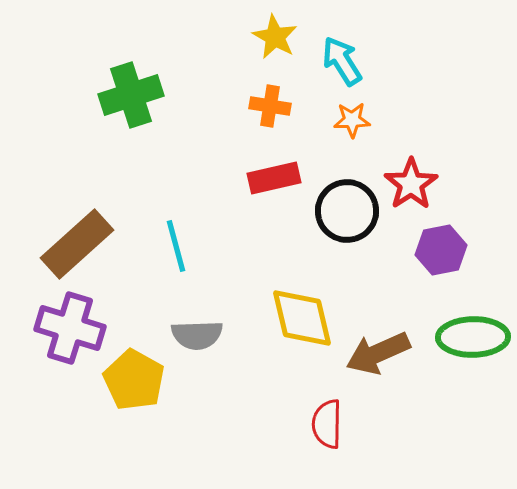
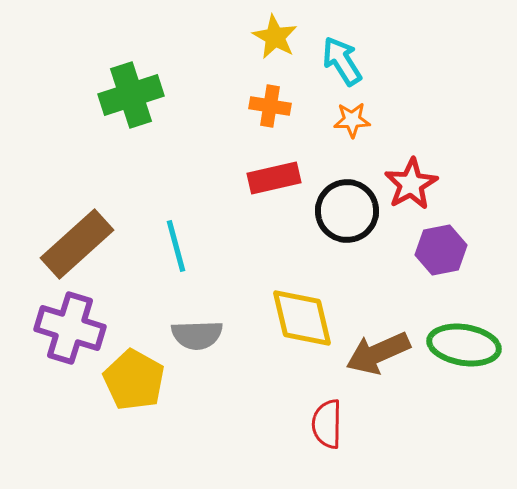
red star: rotated 4 degrees clockwise
green ellipse: moved 9 px left, 8 px down; rotated 10 degrees clockwise
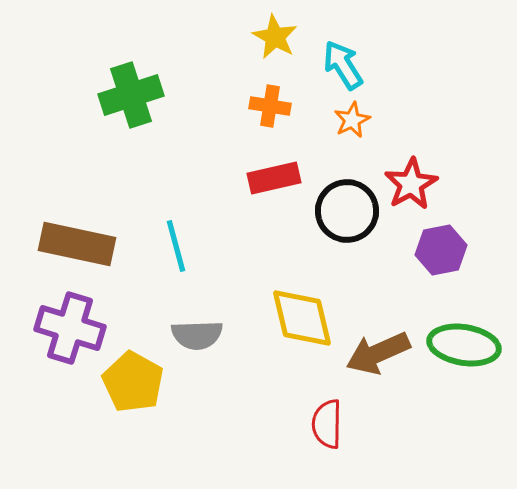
cyan arrow: moved 1 px right, 4 px down
orange star: rotated 24 degrees counterclockwise
brown rectangle: rotated 54 degrees clockwise
yellow pentagon: moved 1 px left, 2 px down
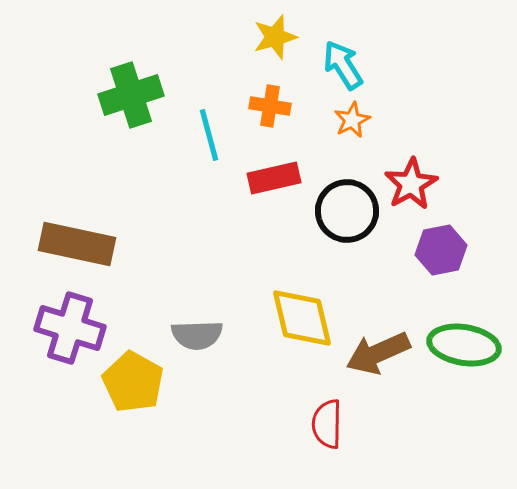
yellow star: rotated 27 degrees clockwise
cyan line: moved 33 px right, 111 px up
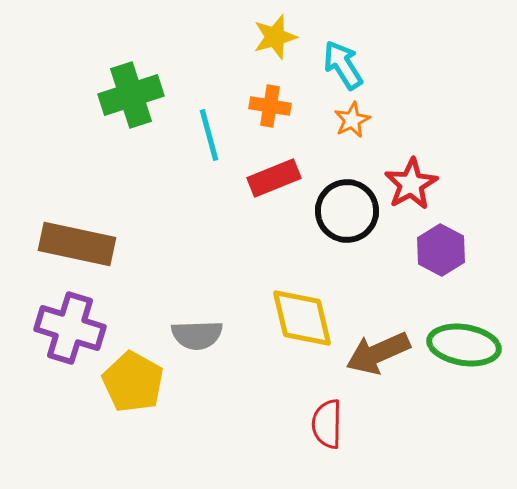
red rectangle: rotated 9 degrees counterclockwise
purple hexagon: rotated 21 degrees counterclockwise
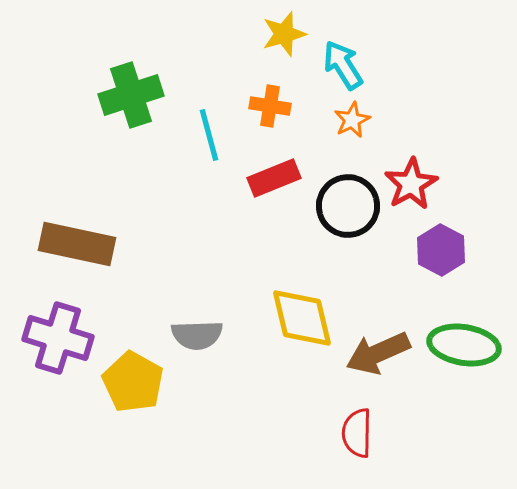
yellow star: moved 9 px right, 3 px up
black circle: moved 1 px right, 5 px up
purple cross: moved 12 px left, 10 px down
red semicircle: moved 30 px right, 9 px down
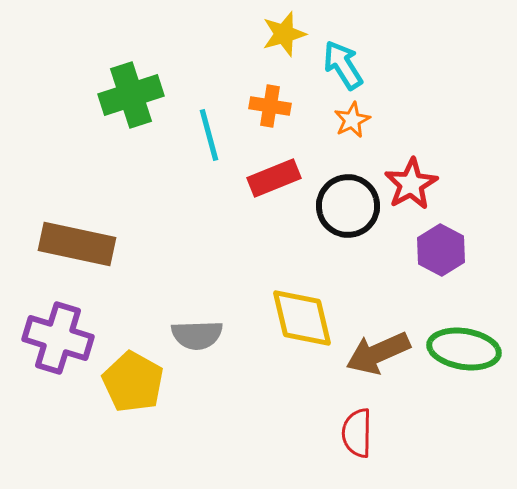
green ellipse: moved 4 px down
